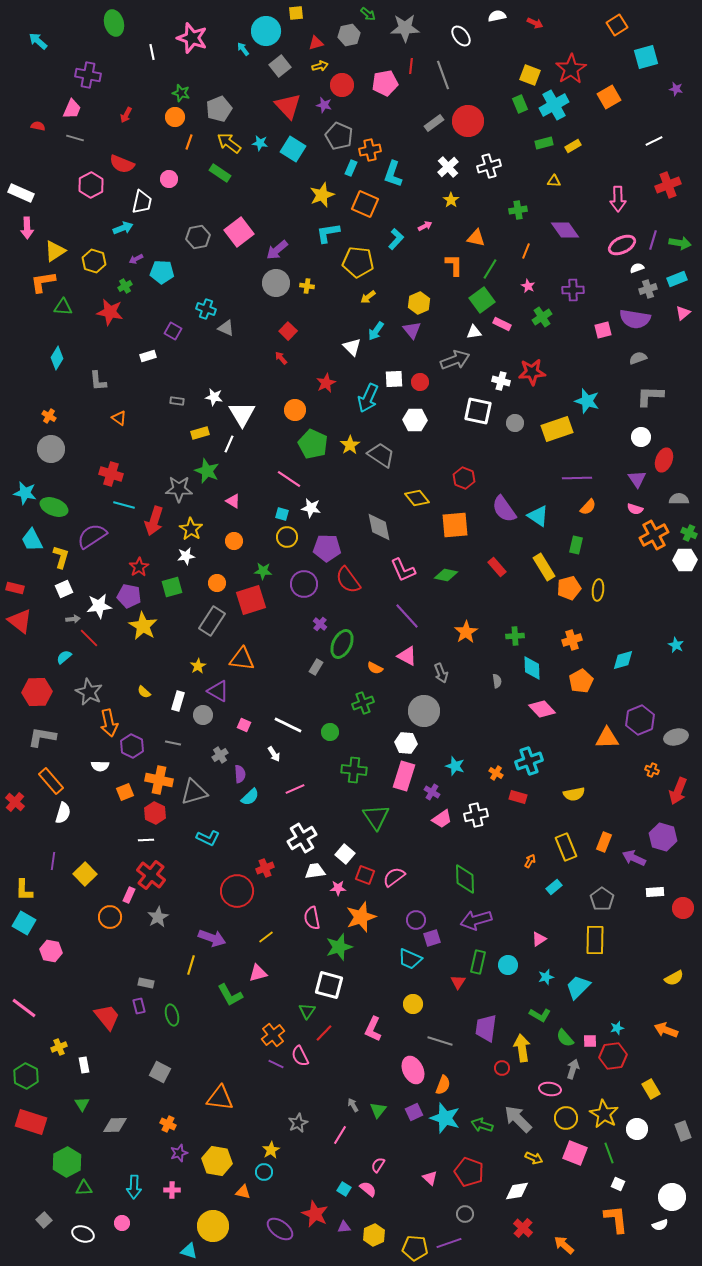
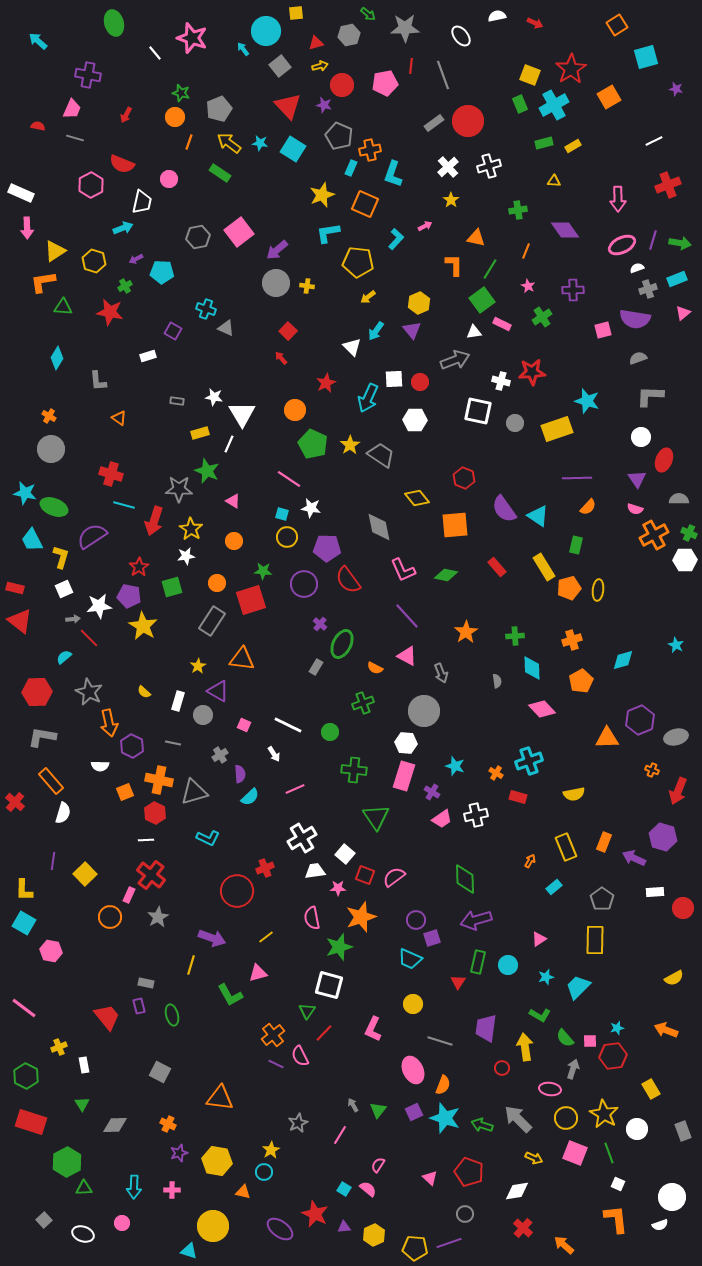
white line at (152, 52): moved 3 px right, 1 px down; rotated 28 degrees counterclockwise
yellow arrow at (522, 1048): moved 3 px right, 1 px up
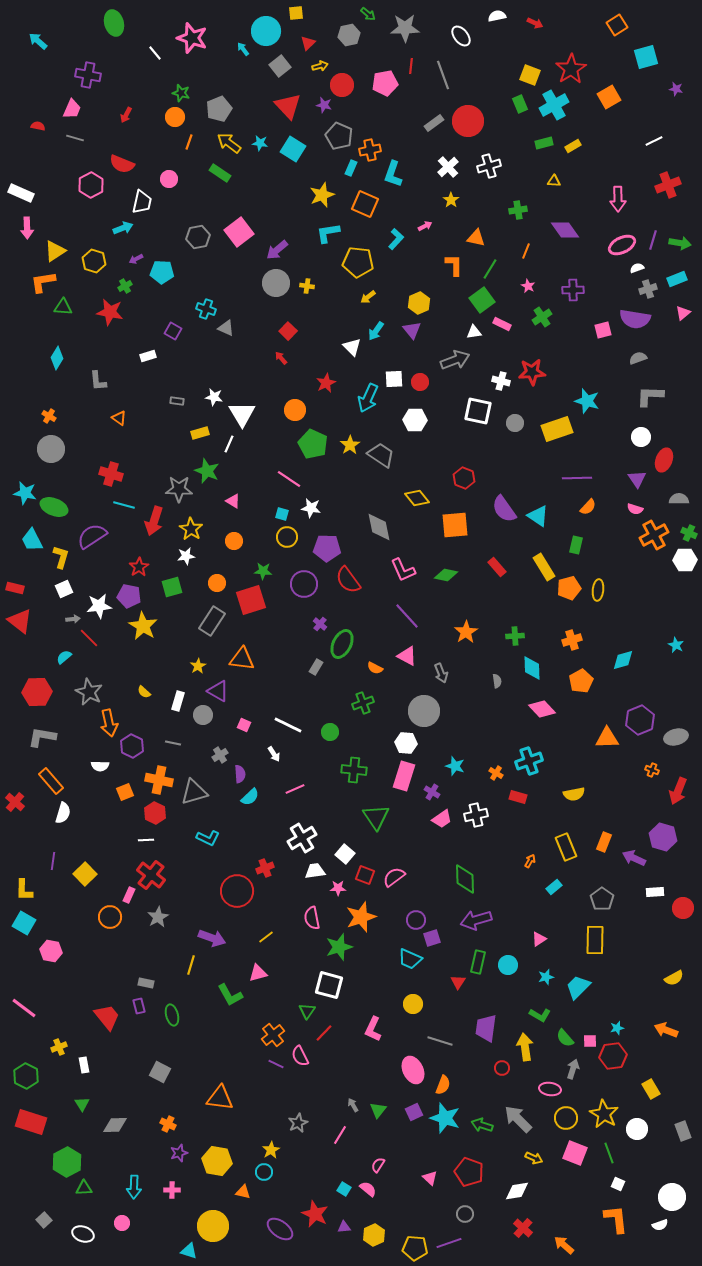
red triangle at (316, 43): moved 8 px left; rotated 28 degrees counterclockwise
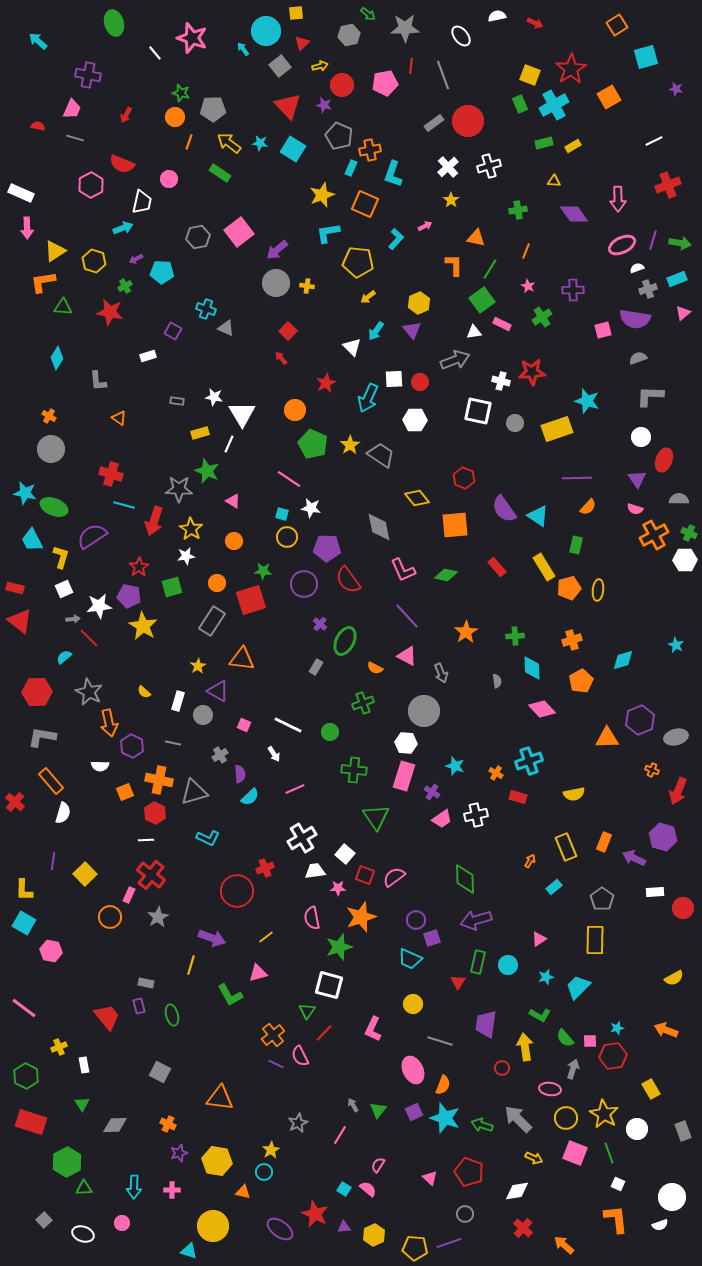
red triangle at (308, 43): moved 6 px left
gray pentagon at (219, 109): moved 6 px left; rotated 20 degrees clockwise
purple diamond at (565, 230): moved 9 px right, 16 px up
green ellipse at (342, 644): moved 3 px right, 3 px up
purple trapezoid at (486, 1028): moved 4 px up
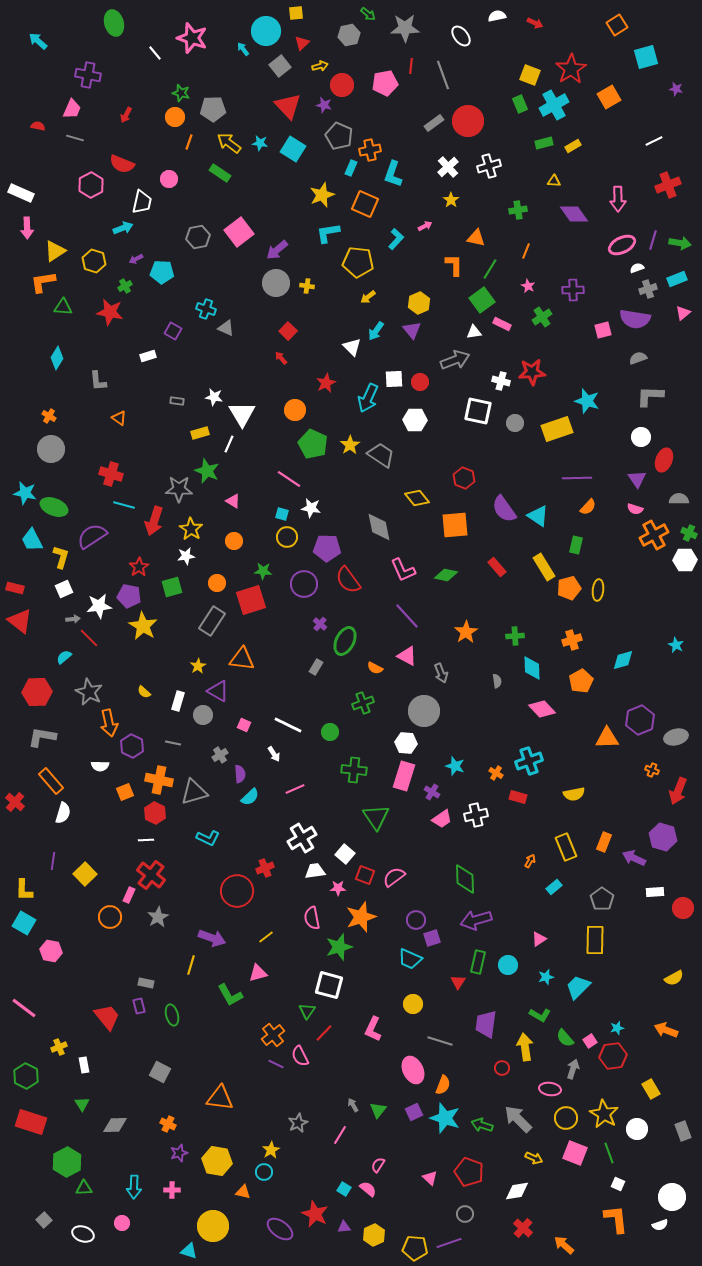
pink square at (590, 1041): rotated 32 degrees counterclockwise
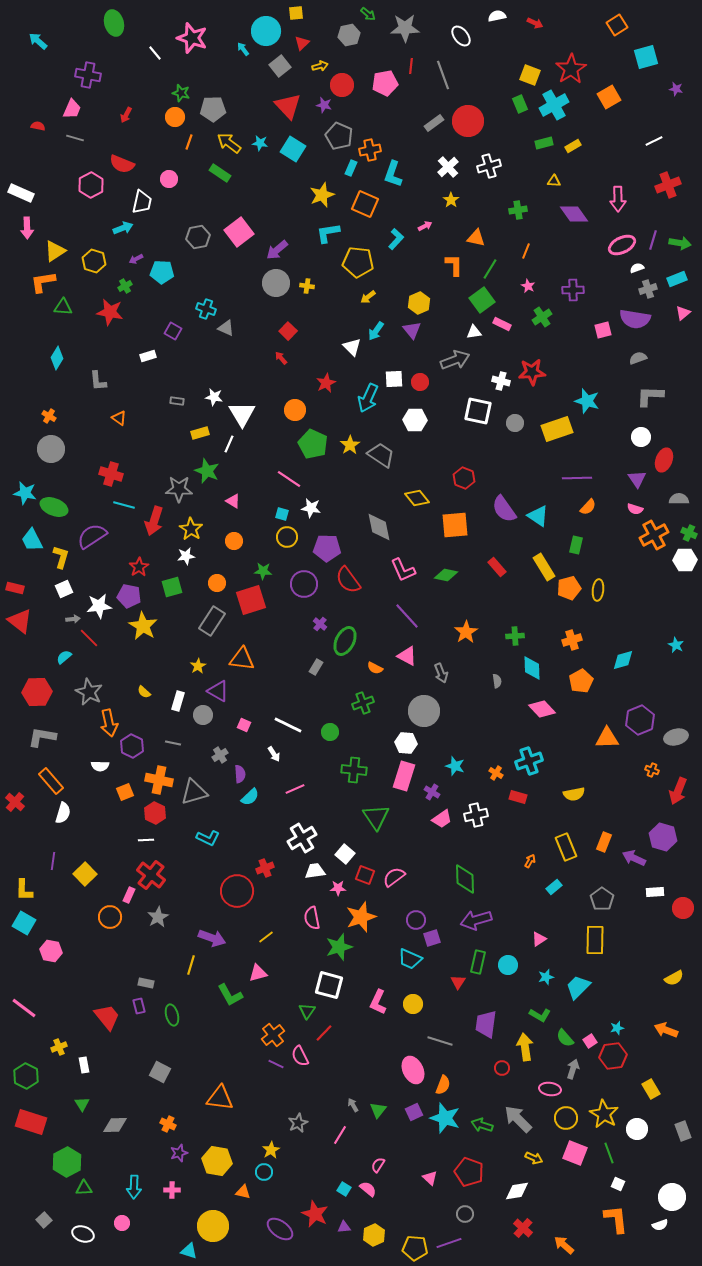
pink L-shape at (373, 1029): moved 5 px right, 27 px up
